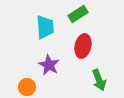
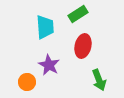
orange circle: moved 5 px up
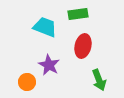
green rectangle: rotated 24 degrees clockwise
cyan trapezoid: rotated 65 degrees counterclockwise
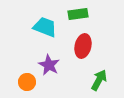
green arrow: rotated 130 degrees counterclockwise
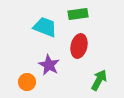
red ellipse: moved 4 px left
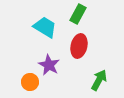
green rectangle: rotated 54 degrees counterclockwise
cyan trapezoid: rotated 10 degrees clockwise
orange circle: moved 3 px right
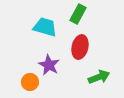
cyan trapezoid: rotated 15 degrees counterclockwise
red ellipse: moved 1 px right, 1 px down
green arrow: moved 3 px up; rotated 40 degrees clockwise
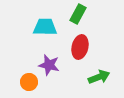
cyan trapezoid: rotated 15 degrees counterclockwise
purple star: rotated 15 degrees counterclockwise
orange circle: moved 1 px left
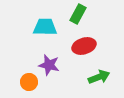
red ellipse: moved 4 px right, 1 px up; rotated 60 degrees clockwise
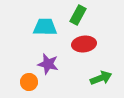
green rectangle: moved 1 px down
red ellipse: moved 2 px up; rotated 10 degrees clockwise
purple star: moved 1 px left, 1 px up
green arrow: moved 2 px right, 1 px down
